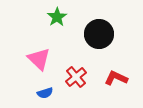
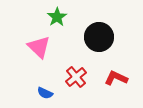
black circle: moved 3 px down
pink triangle: moved 12 px up
blue semicircle: rotated 42 degrees clockwise
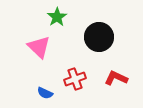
red cross: moved 1 px left, 2 px down; rotated 20 degrees clockwise
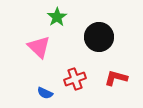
red L-shape: rotated 10 degrees counterclockwise
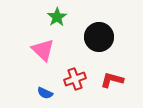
pink triangle: moved 4 px right, 3 px down
red L-shape: moved 4 px left, 2 px down
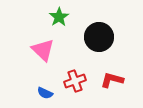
green star: moved 2 px right
red cross: moved 2 px down
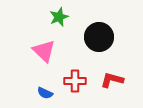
green star: rotated 12 degrees clockwise
pink triangle: moved 1 px right, 1 px down
red cross: rotated 20 degrees clockwise
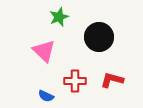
blue semicircle: moved 1 px right, 3 px down
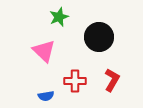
red L-shape: rotated 105 degrees clockwise
blue semicircle: rotated 35 degrees counterclockwise
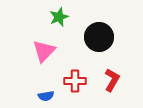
pink triangle: rotated 30 degrees clockwise
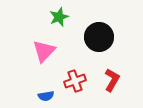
red cross: rotated 20 degrees counterclockwise
